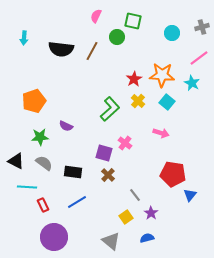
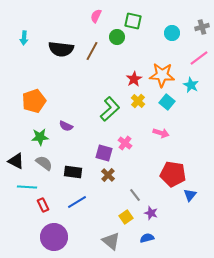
cyan star: moved 1 px left, 2 px down
purple star: rotated 16 degrees counterclockwise
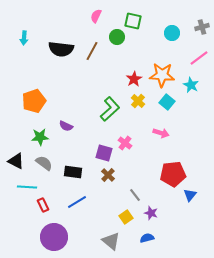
red pentagon: rotated 15 degrees counterclockwise
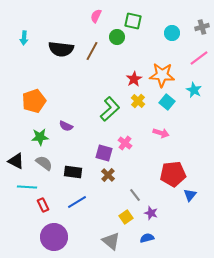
cyan star: moved 3 px right, 5 px down
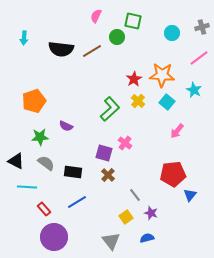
brown line: rotated 30 degrees clockwise
pink arrow: moved 16 px right, 2 px up; rotated 112 degrees clockwise
gray semicircle: moved 2 px right
red rectangle: moved 1 px right, 4 px down; rotated 16 degrees counterclockwise
gray triangle: rotated 12 degrees clockwise
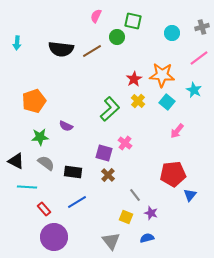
cyan arrow: moved 7 px left, 5 px down
yellow square: rotated 32 degrees counterclockwise
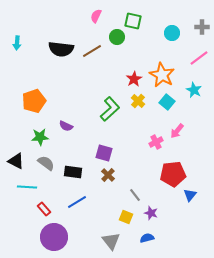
gray cross: rotated 16 degrees clockwise
orange star: rotated 25 degrees clockwise
pink cross: moved 31 px right, 1 px up; rotated 24 degrees clockwise
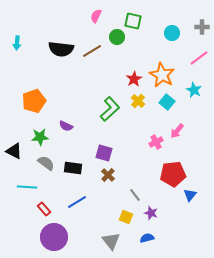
black triangle: moved 2 px left, 10 px up
black rectangle: moved 4 px up
